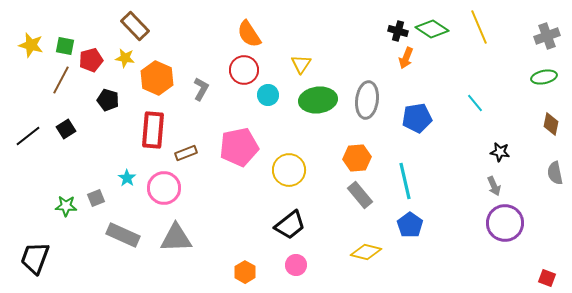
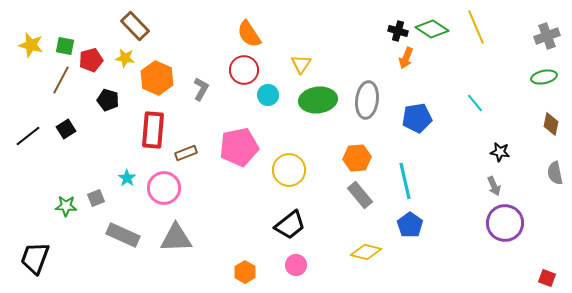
yellow line at (479, 27): moved 3 px left
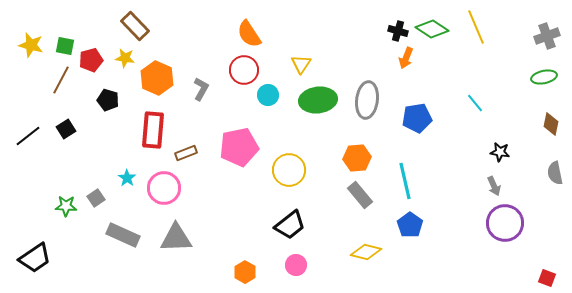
gray square at (96, 198): rotated 12 degrees counterclockwise
black trapezoid at (35, 258): rotated 144 degrees counterclockwise
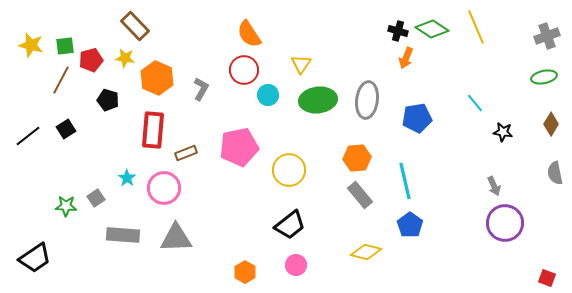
green square at (65, 46): rotated 18 degrees counterclockwise
brown diamond at (551, 124): rotated 20 degrees clockwise
black star at (500, 152): moved 3 px right, 20 px up
gray rectangle at (123, 235): rotated 20 degrees counterclockwise
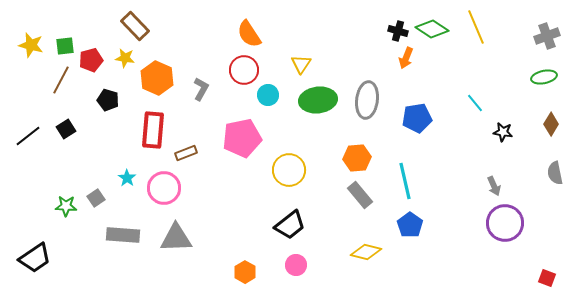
pink pentagon at (239, 147): moved 3 px right, 9 px up
